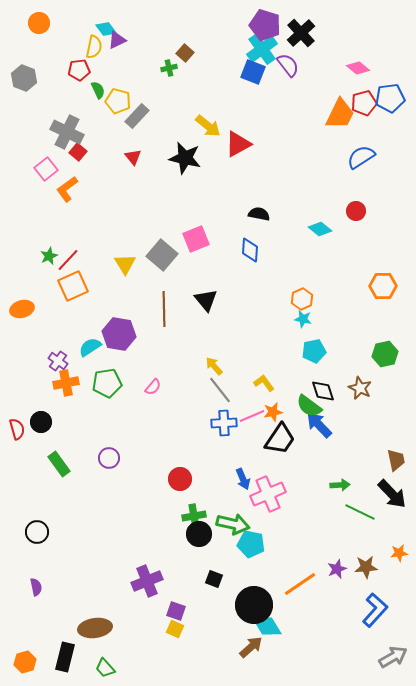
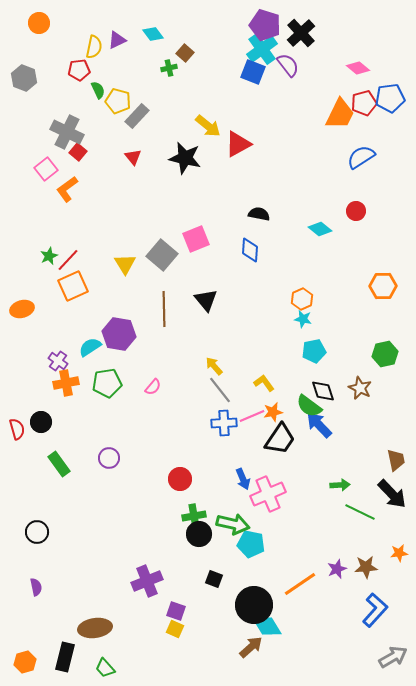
cyan diamond at (106, 29): moved 47 px right, 5 px down
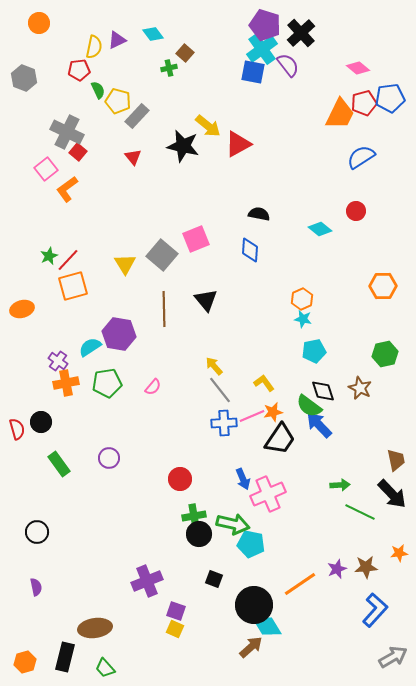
blue square at (253, 72): rotated 10 degrees counterclockwise
black star at (185, 158): moved 2 px left, 12 px up
orange square at (73, 286): rotated 8 degrees clockwise
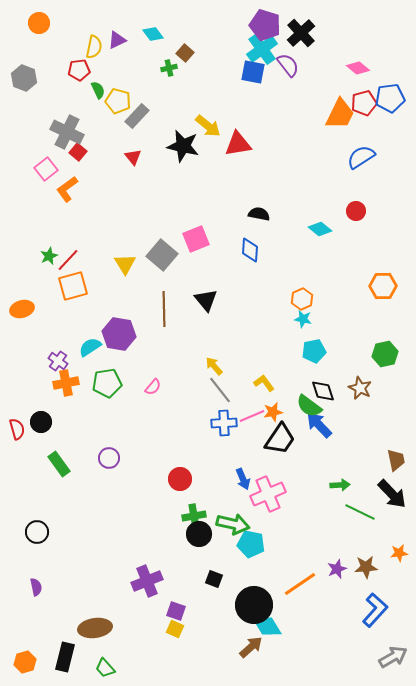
red triangle at (238, 144): rotated 20 degrees clockwise
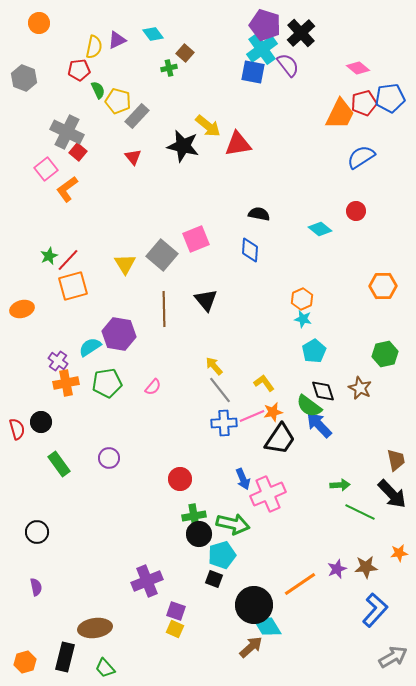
cyan pentagon at (314, 351): rotated 20 degrees counterclockwise
cyan pentagon at (251, 544): moved 29 px left, 11 px down; rotated 28 degrees counterclockwise
